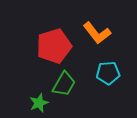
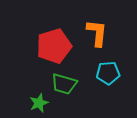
orange L-shape: rotated 136 degrees counterclockwise
green trapezoid: rotated 76 degrees clockwise
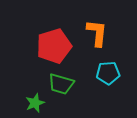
green trapezoid: moved 3 px left
green star: moved 4 px left
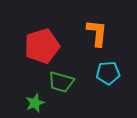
red pentagon: moved 12 px left
green trapezoid: moved 2 px up
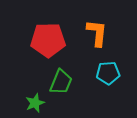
red pentagon: moved 6 px right, 6 px up; rotated 16 degrees clockwise
green trapezoid: rotated 84 degrees counterclockwise
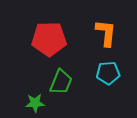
orange L-shape: moved 9 px right
red pentagon: moved 1 px right, 1 px up
green star: rotated 18 degrees clockwise
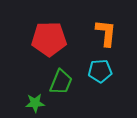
cyan pentagon: moved 8 px left, 2 px up
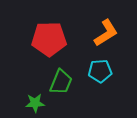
orange L-shape: rotated 52 degrees clockwise
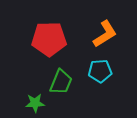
orange L-shape: moved 1 px left, 1 px down
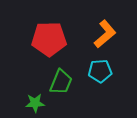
orange L-shape: rotated 8 degrees counterclockwise
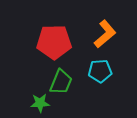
red pentagon: moved 5 px right, 3 px down
green star: moved 5 px right
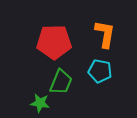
orange L-shape: rotated 40 degrees counterclockwise
cyan pentagon: rotated 15 degrees clockwise
green star: rotated 12 degrees clockwise
